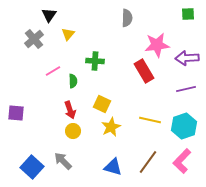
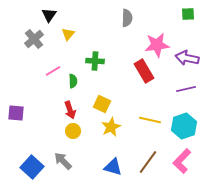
purple arrow: rotated 15 degrees clockwise
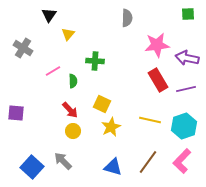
gray cross: moved 11 px left, 9 px down; rotated 18 degrees counterclockwise
red rectangle: moved 14 px right, 9 px down
red arrow: rotated 24 degrees counterclockwise
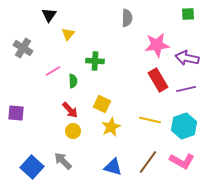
pink L-shape: rotated 105 degrees counterclockwise
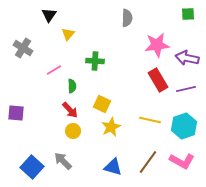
pink line: moved 1 px right, 1 px up
green semicircle: moved 1 px left, 5 px down
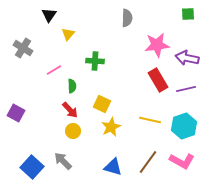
purple square: rotated 24 degrees clockwise
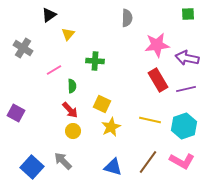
black triangle: rotated 21 degrees clockwise
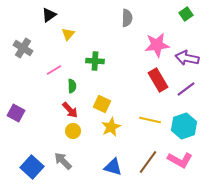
green square: moved 2 px left; rotated 32 degrees counterclockwise
purple line: rotated 24 degrees counterclockwise
pink L-shape: moved 2 px left, 1 px up
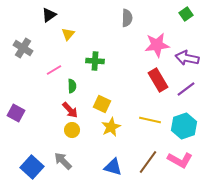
yellow circle: moved 1 px left, 1 px up
